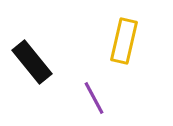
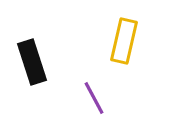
black rectangle: rotated 21 degrees clockwise
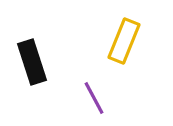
yellow rectangle: rotated 9 degrees clockwise
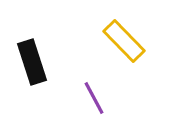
yellow rectangle: rotated 66 degrees counterclockwise
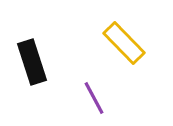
yellow rectangle: moved 2 px down
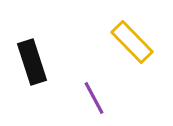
yellow rectangle: moved 8 px right, 1 px up
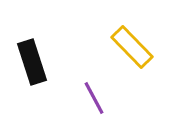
yellow rectangle: moved 5 px down
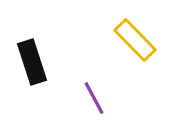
yellow rectangle: moved 3 px right, 7 px up
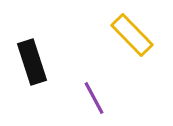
yellow rectangle: moved 3 px left, 5 px up
